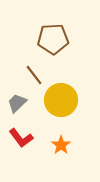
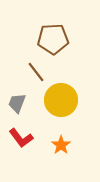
brown line: moved 2 px right, 3 px up
gray trapezoid: rotated 25 degrees counterclockwise
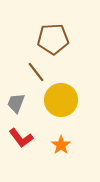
gray trapezoid: moved 1 px left
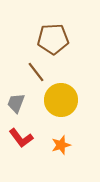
orange star: rotated 18 degrees clockwise
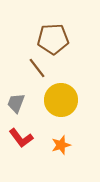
brown line: moved 1 px right, 4 px up
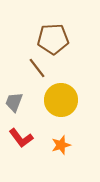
gray trapezoid: moved 2 px left, 1 px up
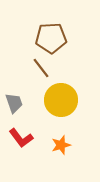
brown pentagon: moved 2 px left, 1 px up
brown line: moved 4 px right
gray trapezoid: moved 1 px down; rotated 140 degrees clockwise
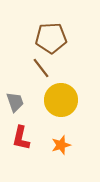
gray trapezoid: moved 1 px right, 1 px up
red L-shape: rotated 50 degrees clockwise
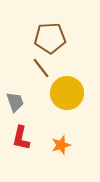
brown pentagon: moved 1 px left
yellow circle: moved 6 px right, 7 px up
